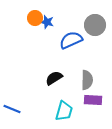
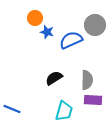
blue star: moved 10 px down
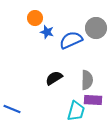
gray circle: moved 1 px right, 3 px down
cyan trapezoid: moved 12 px right
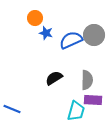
gray circle: moved 2 px left, 7 px down
blue star: moved 1 px left, 1 px down
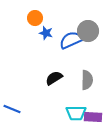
gray circle: moved 6 px left, 4 px up
purple rectangle: moved 17 px down
cyan trapezoid: moved 2 px down; rotated 75 degrees clockwise
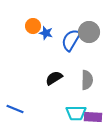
orange circle: moved 2 px left, 8 px down
gray circle: moved 1 px right, 1 px down
blue semicircle: rotated 35 degrees counterclockwise
blue line: moved 3 px right
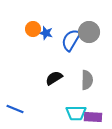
orange circle: moved 3 px down
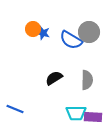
blue star: moved 3 px left
blue semicircle: rotated 90 degrees counterclockwise
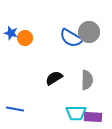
orange circle: moved 8 px left, 9 px down
blue star: moved 32 px left
blue semicircle: moved 2 px up
blue line: rotated 12 degrees counterclockwise
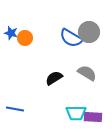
gray semicircle: moved 7 px up; rotated 60 degrees counterclockwise
